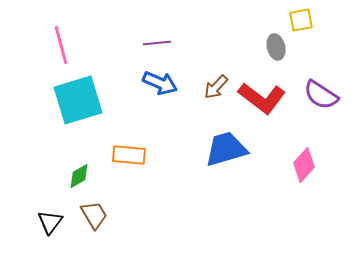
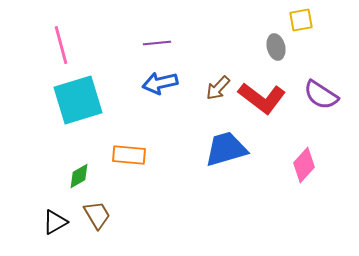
blue arrow: rotated 144 degrees clockwise
brown arrow: moved 2 px right, 1 px down
brown trapezoid: moved 3 px right
black triangle: moved 5 px right; rotated 24 degrees clockwise
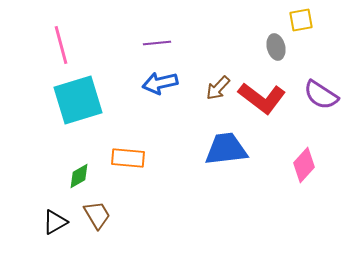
blue trapezoid: rotated 9 degrees clockwise
orange rectangle: moved 1 px left, 3 px down
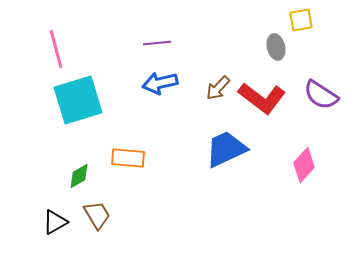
pink line: moved 5 px left, 4 px down
blue trapezoid: rotated 18 degrees counterclockwise
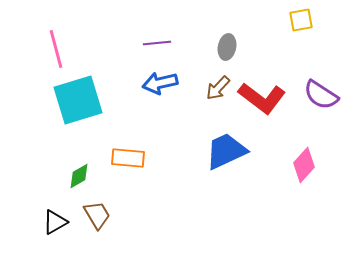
gray ellipse: moved 49 px left; rotated 25 degrees clockwise
blue trapezoid: moved 2 px down
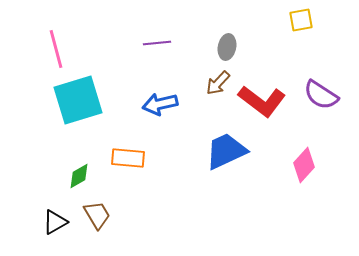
blue arrow: moved 21 px down
brown arrow: moved 5 px up
red L-shape: moved 3 px down
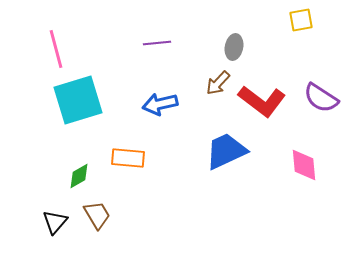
gray ellipse: moved 7 px right
purple semicircle: moved 3 px down
pink diamond: rotated 48 degrees counterclockwise
black triangle: rotated 20 degrees counterclockwise
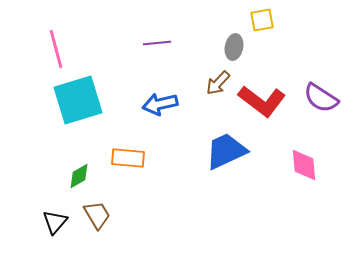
yellow square: moved 39 px left
